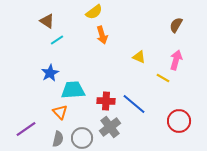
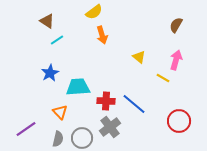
yellow triangle: rotated 16 degrees clockwise
cyan trapezoid: moved 5 px right, 3 px up
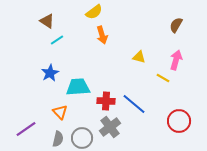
yellow triangle: rotated 24 degrees counterclockwise
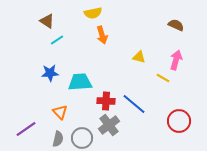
yellow semicircle: moved 1 px left, 1 px down; rotated 24 degrees clockwise
brown semicircle: rotated 84 degrees clockwise
blue star: rotated 24 degrees clockwise
cyan trapezoid: moved 2 px right, 5 px up
gray cross: moved 1 px left, 2 px up
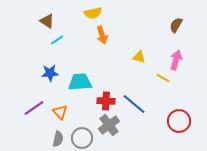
brown semicircle: rotated 84 degrees counterclockwise
purple line: moved 8 px right, 21 px up
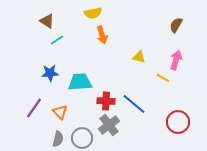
purple line: rotated 20 degrees counterclockwise
red circle: moved 1 px left, 1 px down
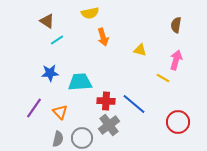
yellow semicircle: moved 3 px left
brown semicircle: rotated 21 degrees counterclockwise
orange arrow: moved 1 px right, 2 px down
yellow triangle: moved 1 px right, 7 px up
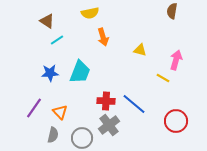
brown semicircle: moved 4 px left, 14 px up
cyan trapezoid: moved 10 px up; rotated 115 degrees clockwise
red circle: moved 2 px left, 1 px up
gray semicircle: moved 5 px left, 4 px up
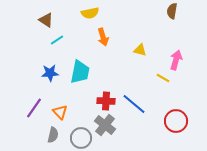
brown triangle: moved 1 px left, 1 px up
cyan trapezoid: rotated 10 degrees counterclockwise
gray cross: moved 4 px left; rotated 15 degrees counterclockwise
gray circle: moved 1 px left
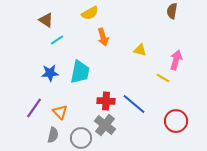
yellow semicircle: rotated 18 degrees counterclockwise
